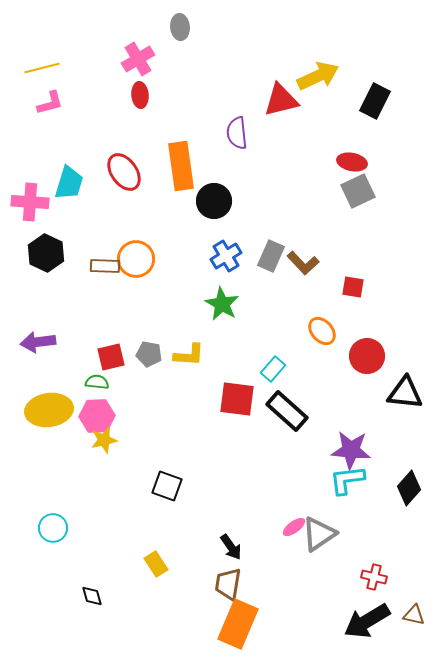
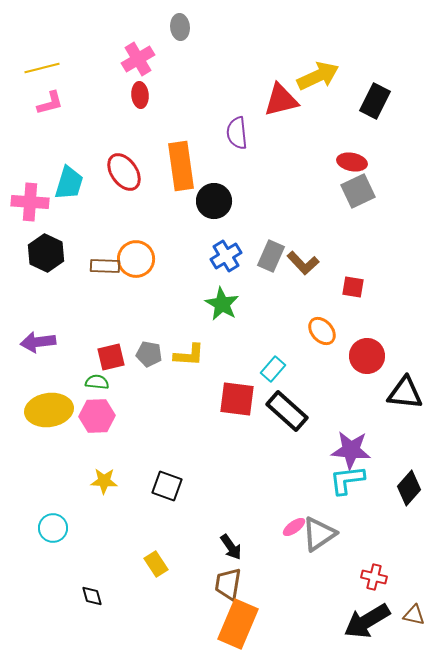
yellow star at (104, 440): moved 41 px down; rotated 16 degrees clockwise
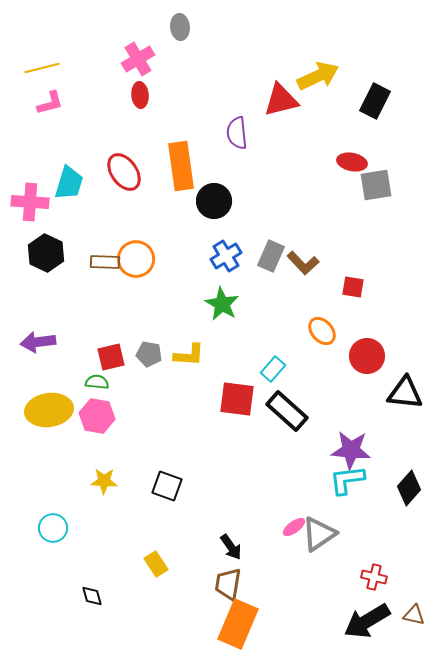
gray square at (358, 191): moved 18 px right, 6 px up; rotated 16 degrees clockwise
brown rectangle at (105, 266): moved 4 px up
pink hexagon at (97, 416): rotated 12 degrees clockwise
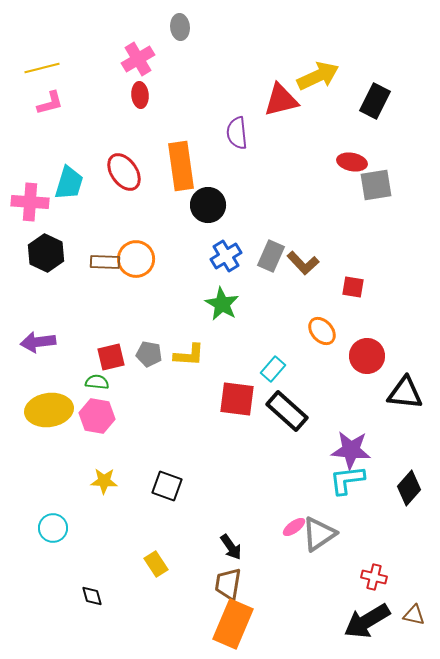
black circle at (214, 201): moved 6 px left, 4 px down
orange rectangle at (238, 624): moved 5 px left
